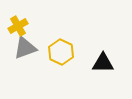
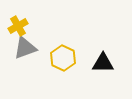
yellow hexagon: moved 2 px right, 6 px down
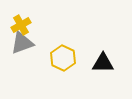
yellow cross: moved 3 px right, 1 px up
gray triangle: moved 3 px left, 5 px up
